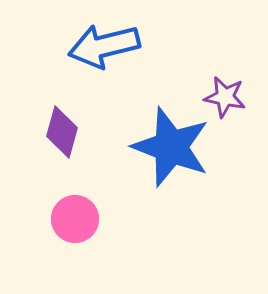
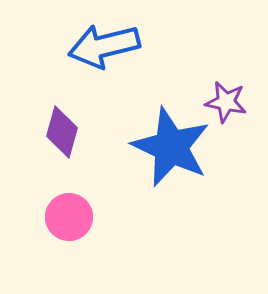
purple star: moved 1 px right, 5 px down
blue star: rotated 4 degrees clockwise
pink circle: moved 6 px left, 2 px up
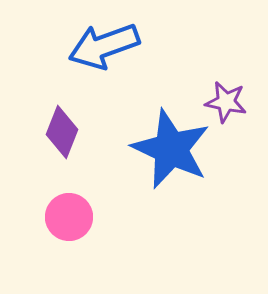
blue arrow: rotated 6 degrees counterclockwise
purple diamond: rotated 6 degrees clockwise
blue star: moved 2 px down
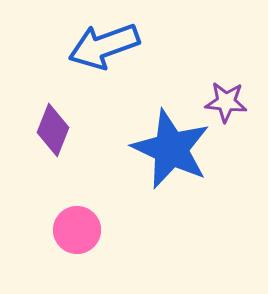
purple star: rotated 6 degrees counterclockwise
purple diamond: moved 9 px left, 2 px up
pink circle: moved 8 px right, 13 px down
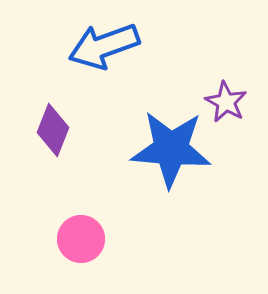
purple star: rotated 24 degrees clockwise
blue star: rotated 20 degrees counterclockwise
pink circle: moved 4 px right, 9 px down
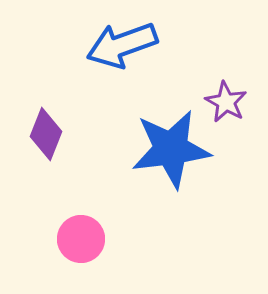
blue arrow: moved 18 px right, 1 px up
purple diamond: moved 7 px left, 4 px down
blue star: rotated 12 degrees counterclockwise
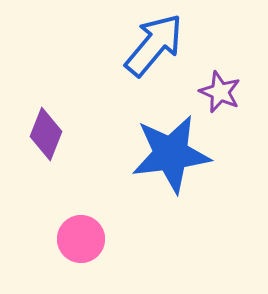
blue arrow: moved 32 px right; rotated 150 degrees clockwise
purple star: moved 6 px left, 10 px up; rotated 6 degrees counterclockwise
blue star: moved 5 px down
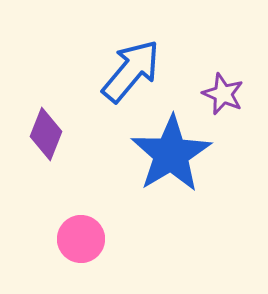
blue arrow: moved 23 px left, 26 px down
purple star: moved 3 px right, 2 px down
blue star: rotated 24 degrees counterclockwise
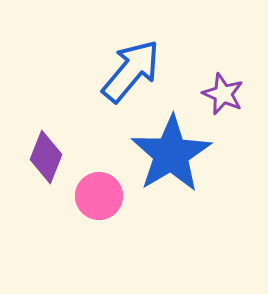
purple diamond: moved 23 px down
pink circle: moved 18 px right, 43 px up
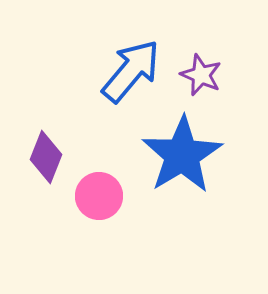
purple star: moved 22 px left, 19 px up
blue star: moved 11 px right, 1 px down
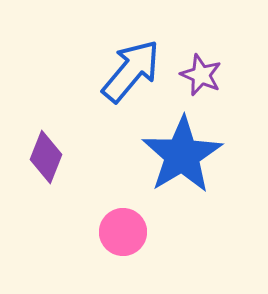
pink circle: moved 24 px right, 36 px down
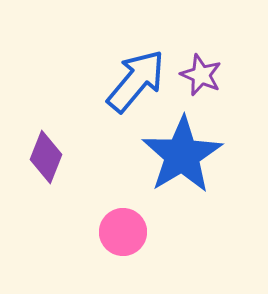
blue arrow: moved 5 px right, 10 px down
